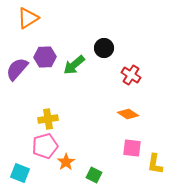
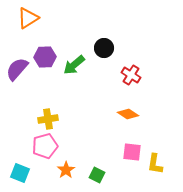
pink square: moved 4 px down
orange star: moved 8 px down
green square: moved 3 px right
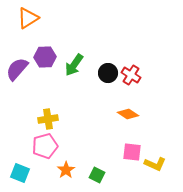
black circle: moved 4 px right, 25 px down
green arrow: rotated 15 degrees counterclockwise
yellow L-shape: rotated 75 degrees counterclockwise
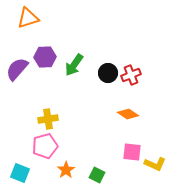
orange triangle: rotated 15 degrees clockwise
red cross: rotated 36 degrees clockwise
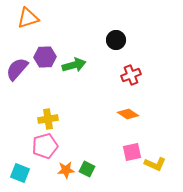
green arrow: rotated 140 degrees counterclockwise
black circle: moved 8 px right, 33 px up
pink square: rotated 18 degrees counterclockwise
orange star: rotated 30 degrees clockwise
green square: moved 10 px left, 6 px up
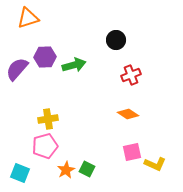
orange star: rotated 24 degrees counterclockwise
